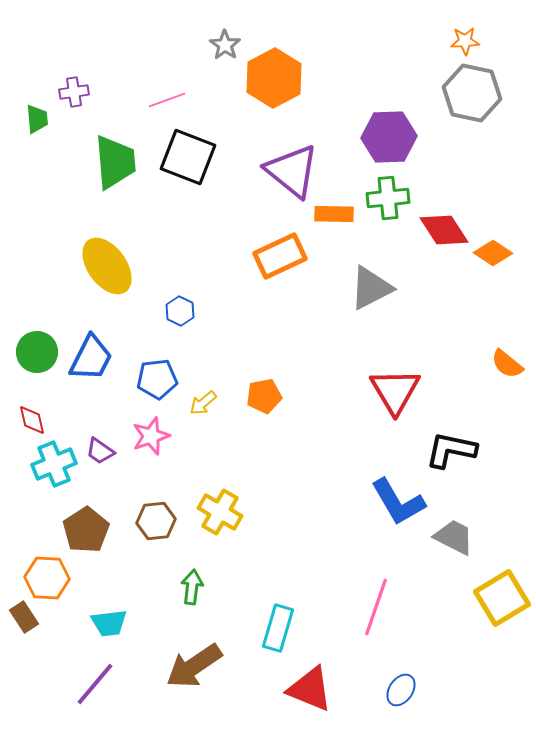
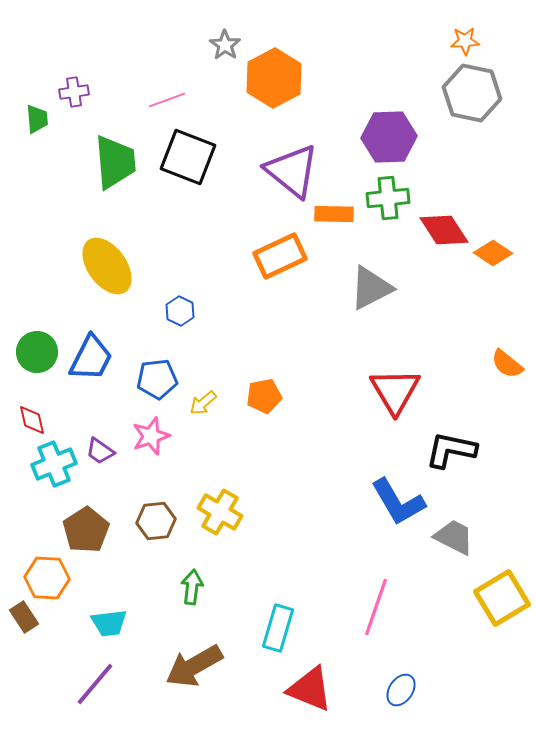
brown arrow at (194, 666): rotated 4 degrees clockwise
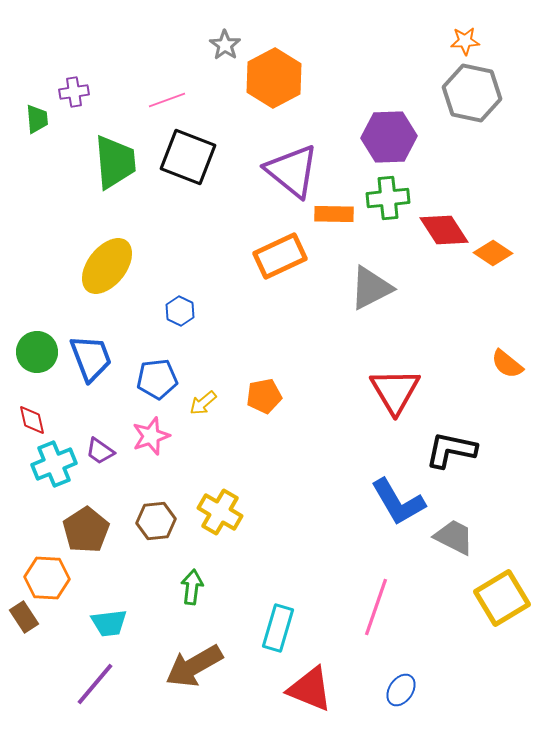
yellow ellipse at (107, 266): rotated 74 degrees clockwise
blue trapezoid at (91, 358): rotated 48 degrees counterclockwise
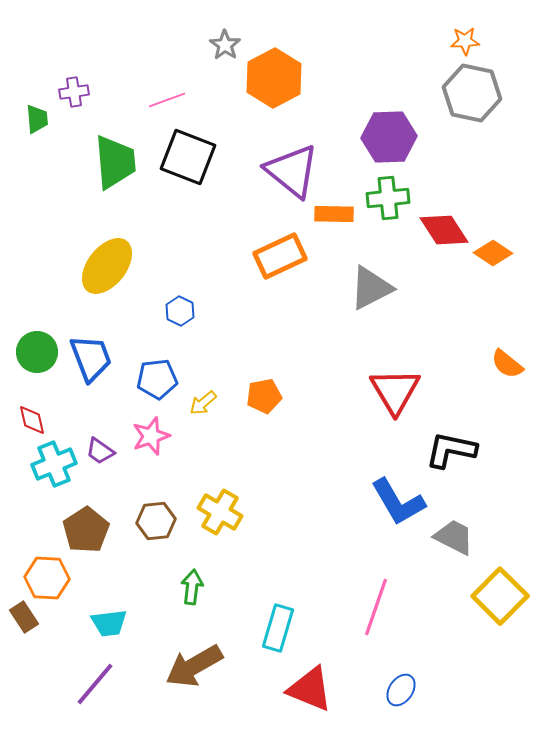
yellow square at (502, 598): moved 2 px left, 2 px up; rotated 14 degrees counterclockwise
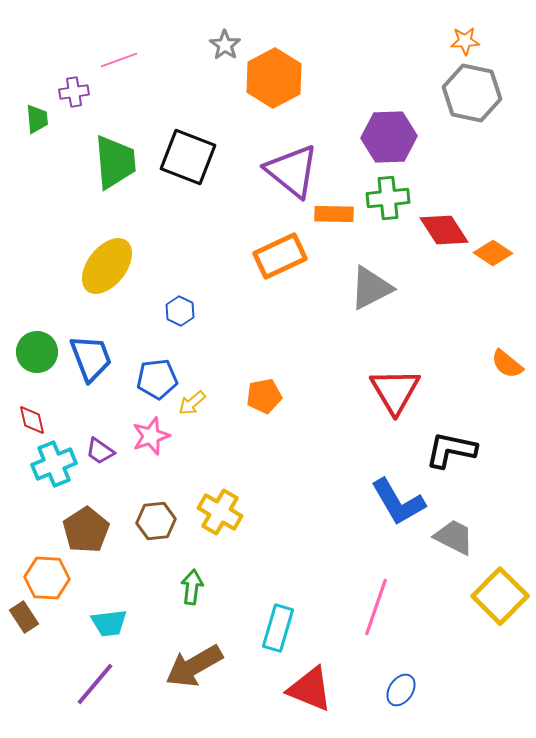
pink line at (167, 100): moved 48 px left, 40 px up
yellow arrow at (203, 403): moved 11 px left
